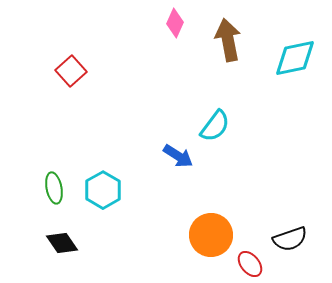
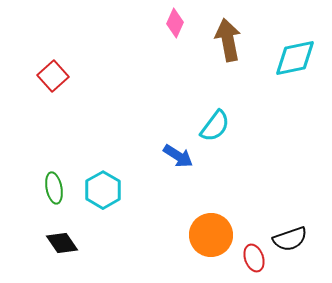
red square: moved 18 px left, 5 px down
red ellipse: moved 4 px right, 6 px up; rotated 20 degrees clockwise
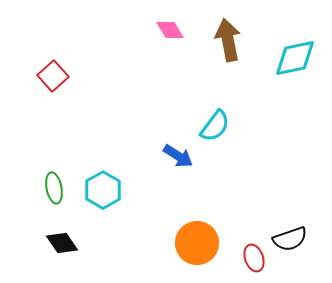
pink diamond: moved 5 px left, 7 px down; rotated 56 degrees counterclockwise
orange circle: moved 14 px left, 8 px down
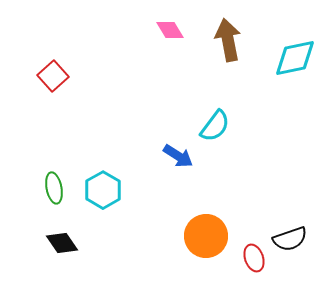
orange circle: moved 9 px right, 7 px up
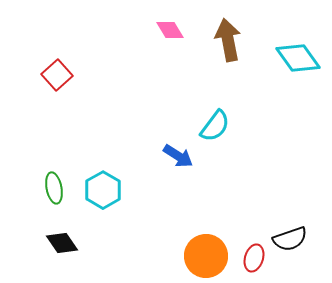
cyan diamond: moved 3 px right; rotated 66 degrees clockwise
red square: moved 4 px right, 1 px up
orange circle: moved 20 px down
red ellipse: rotated 36 degrees clockwise
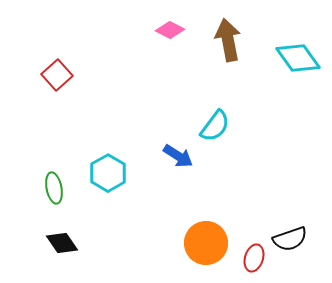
pink diamond: rotated 32 degrees counterclockwise
cyan hexagon: moved 5 px right, 17 px up
orange circle: moved 13 px up
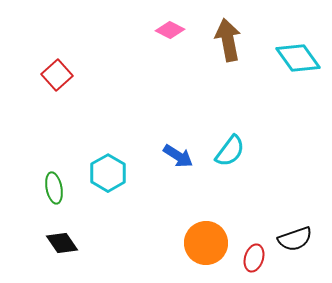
cyan semicircle: moved 15 px right, 25 px down
black semicircle: moved 5 px right
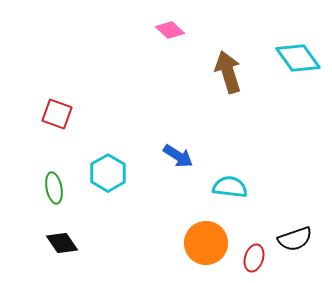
pink diamond: rotated 16 degrees clockwise
brown arrow: moved 32 px down; rotated 6 degrees counterclockwise
red square: moved 39 px down; rotated 28 degrees counterclockwise
cyan semicircle: moved 36 px down; rotated 120 degrees counterclockwise
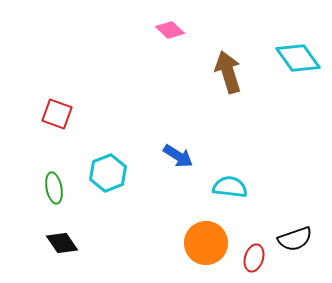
cyan hexagon: rotated 9 degrees clockwise
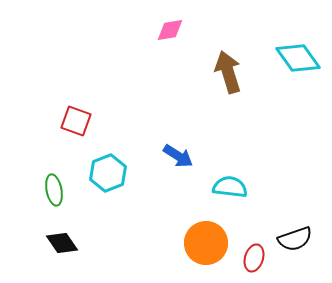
pink diamond: rotated 52 degrees counterclockwise
red square: moved 19 px right, 7 px down
green ellipse: moved 2 px down
